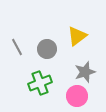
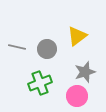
gray line: rotated 48 degrees counterclockwise
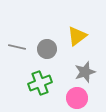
pink circle: moved 2 px down
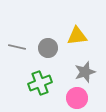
yellow triangle: rotated 30 degrees clockwise
gray circle: moved 1 px right, 1 px up
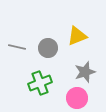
yellow triangle: rotated 15 degrees counterclockwise
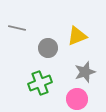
gray line: moved 19 px up
pink circle: moved 1 px down
